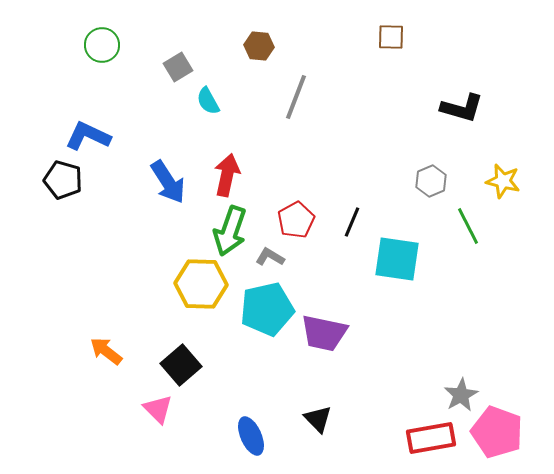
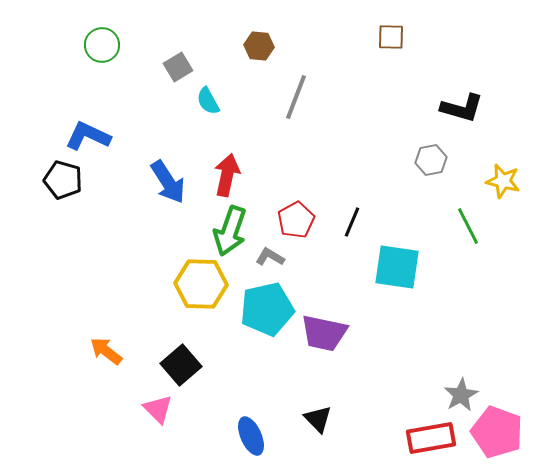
gray hexagon: moved 21 px up; rotated 12 degrees clockwise
cyan square: moved 8 px down
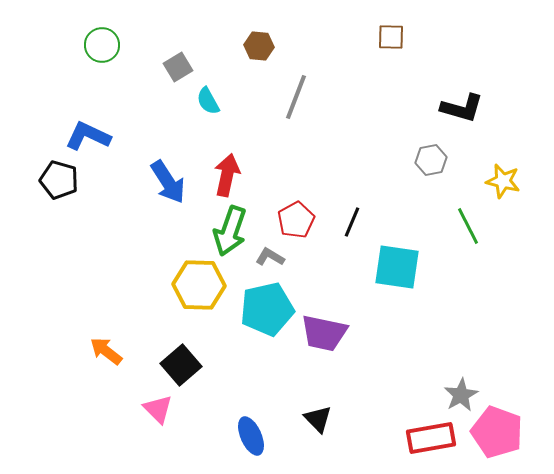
black pentagon: moved 4 px left
yellow hexagon: moved 2 px left, 1 px down
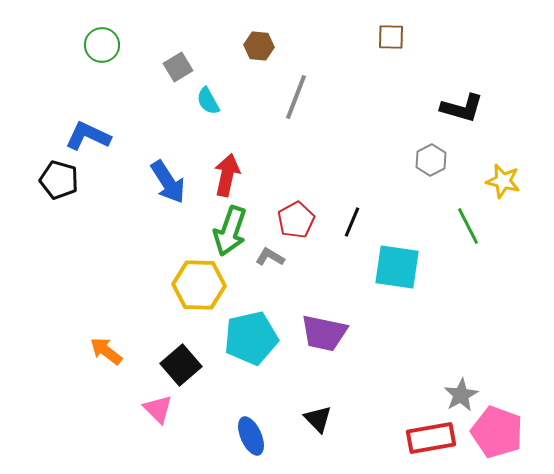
gray hexagon: rotated 16 degrees counterclockwise
cyan pentagon: moved 16 px left, 29 px down
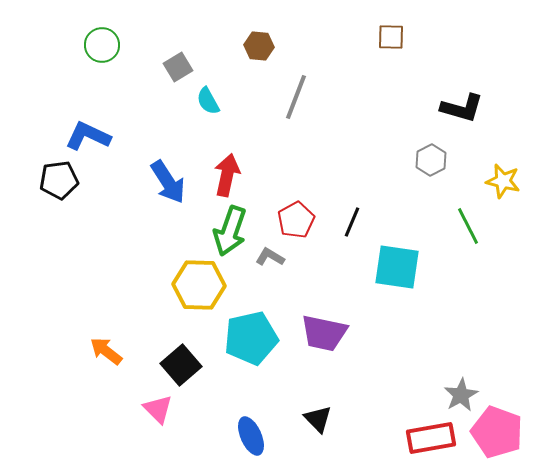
black pentagon: rotated 24 degrees counterclockwise
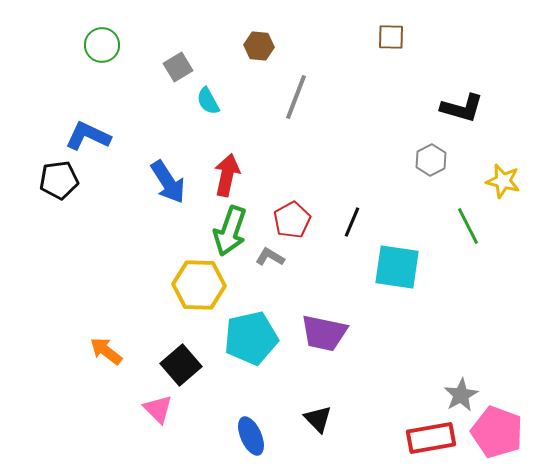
red pentagon: moved 4 px left
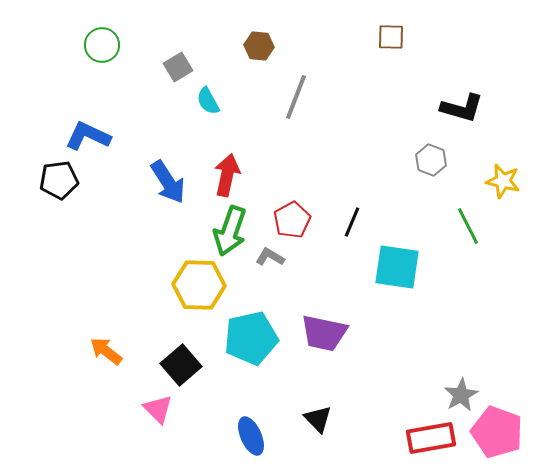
gray hexagon: rotated 12 degrees counterclockwise
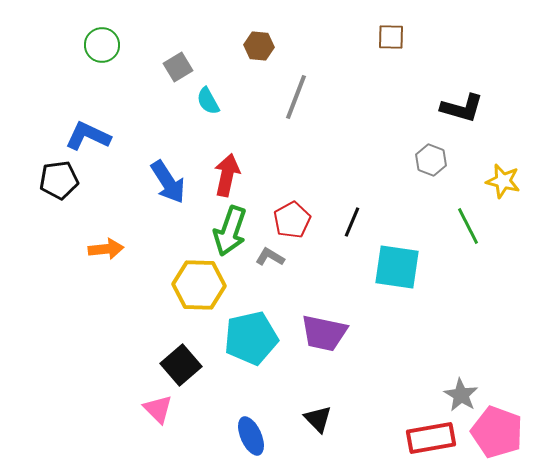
orange arrow: moved 102 px up; rotated 136 degrees clockwise
gray star: rotated 12 degrees counterclockwise
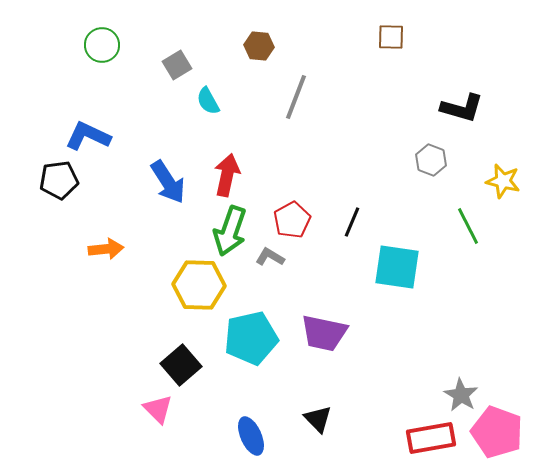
gray square: moved 1 px left, 2 px up
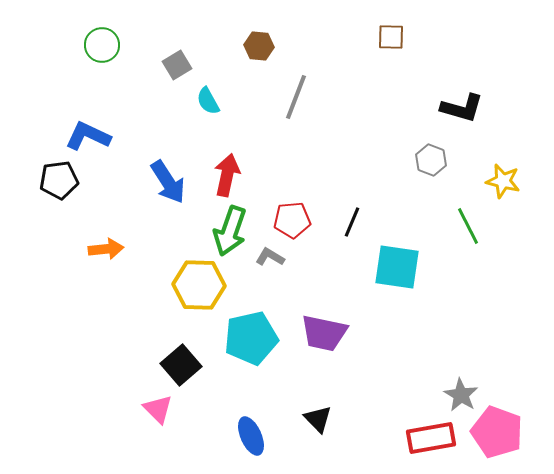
red pentagon: rotated 24 degrees clockwise
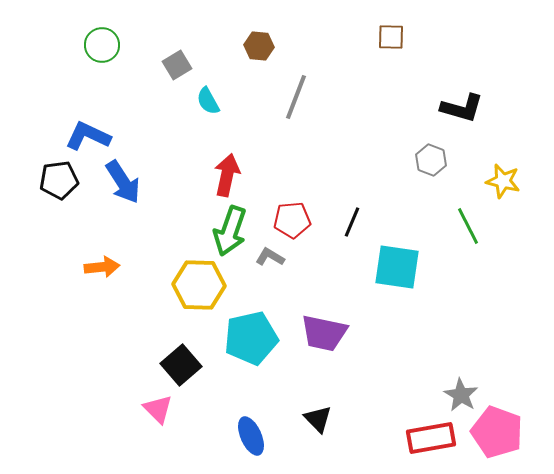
blue arrow: moved 45 px left
orange arrow: moved 4 px left, 18 px down
